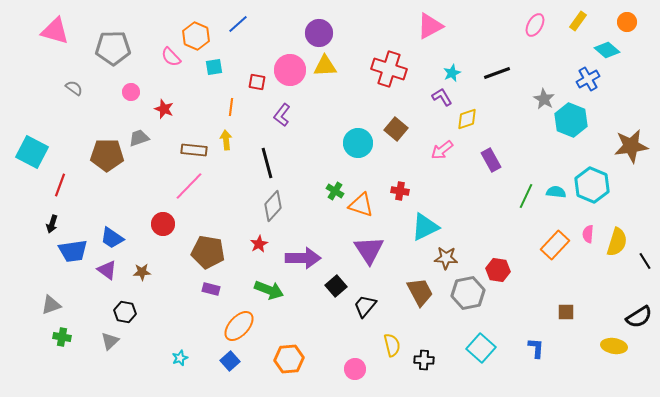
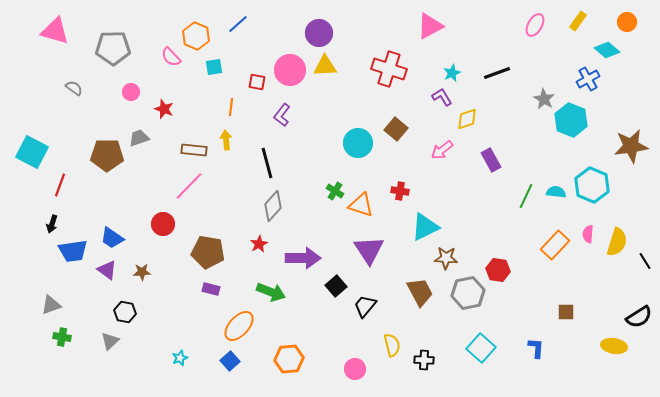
green arrow at (269, 290): moved 2 px right, 2 px down
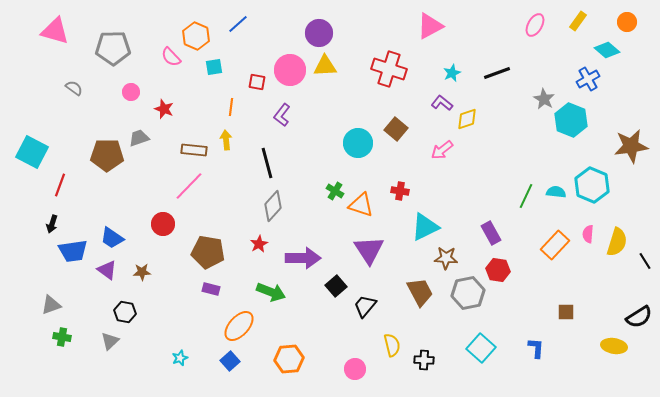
purple L-shape at (442, 97): moved 6 px down; rotated 20 degrees counterclockwise
purple rectangle at (491, 160): moved 73 px down
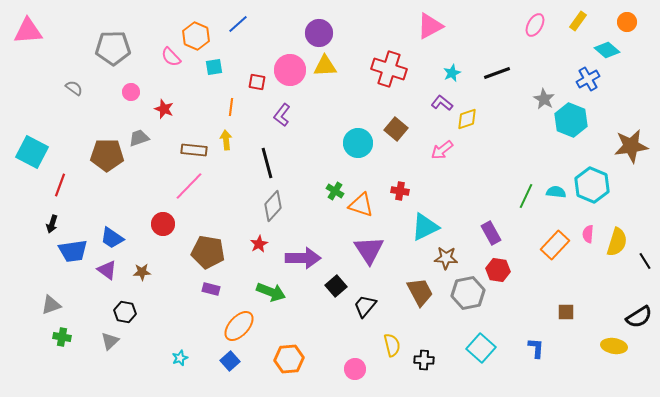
pink triangle at (55, 31): moved 27 px left; rotated 20 degrees counterclockwise
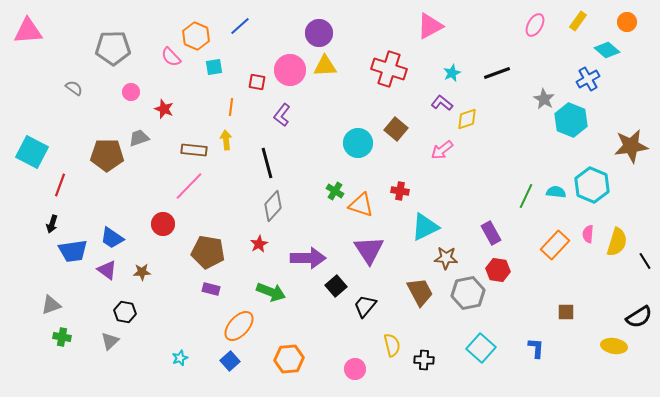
blue line at (238, 24): moved 2 px right, 2 px down
purple arrow at (303, 258): moved 5 px right
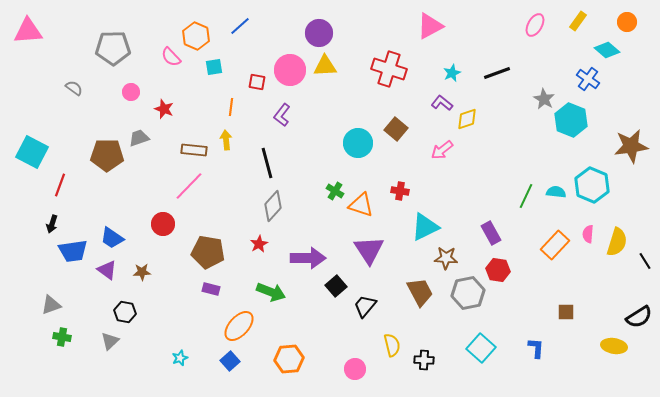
blue cross at (588, 79): rotated 25 degrees counterclockwise
